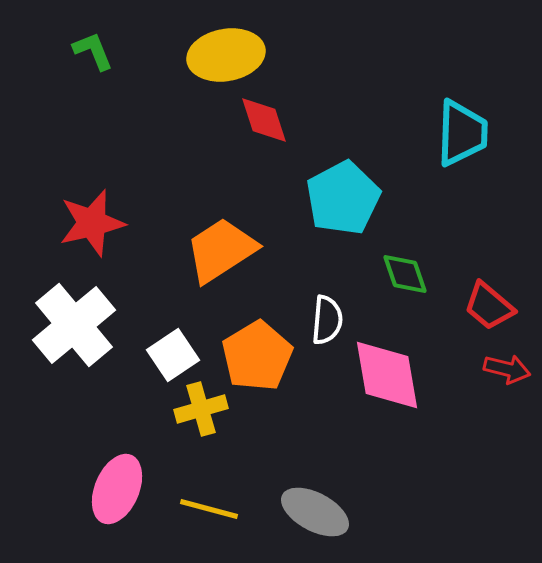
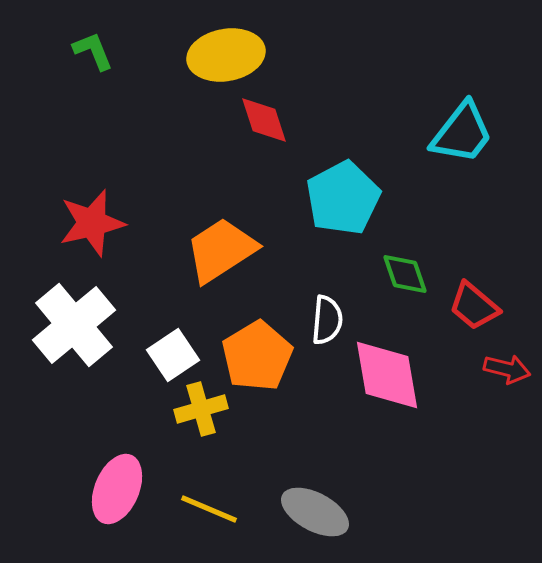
cyan trapezoid: rotated 36 degrees clockwise
red trapezoid: moved 15 px left
yellow line: rotated 8 degrees clockwise
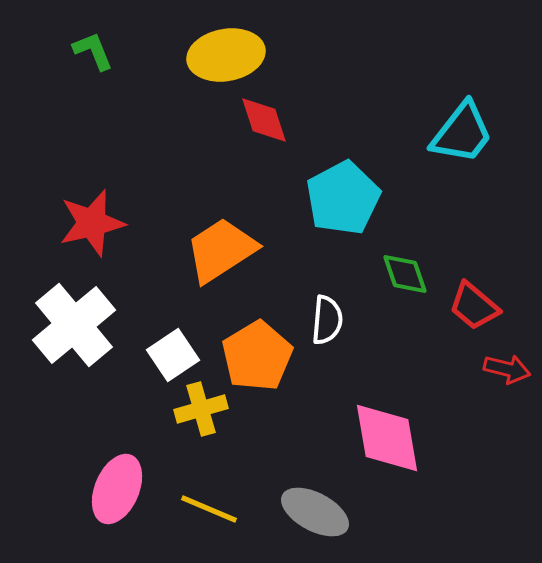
pink diamond: moved 63 px down
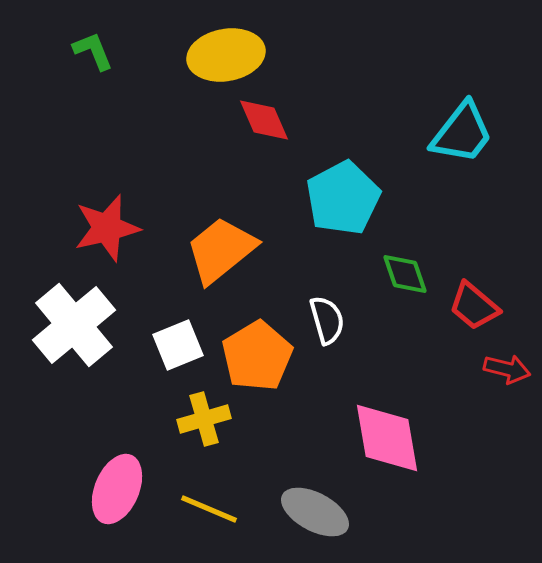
red diamond: rotated 6 degrees counterclockwise
red star: moved 15 px right, 5 px down
orange trapezoid: rotated 6 degrees counterclockwise
white semicircle: rotated 21 degrees counterclockwise
white square: moved 5 px right, 10 px up; rotated 12 degrees clockwise
yellow cross: moved 3 px right, 10 px down
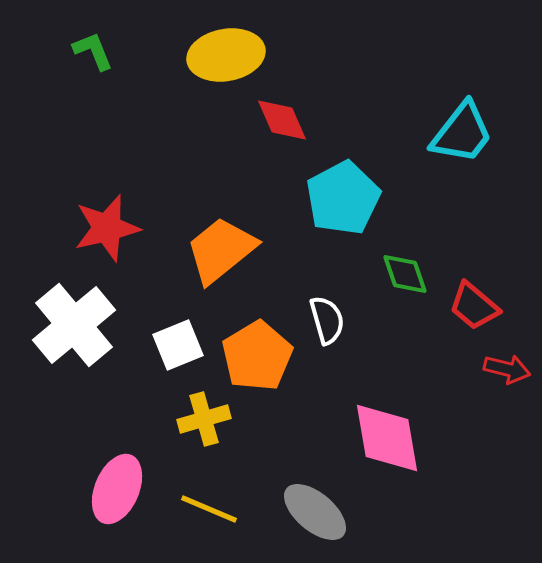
red diamond: moved 18 px right
gray ellipse: rotated 12 degrees clockwise
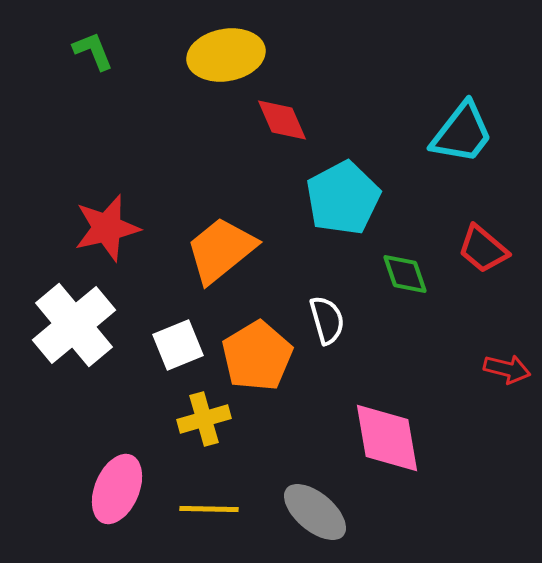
red trapezoid: moved 9 px right, 57 px up
yellow line: rotated 22 degrees counterclockwise
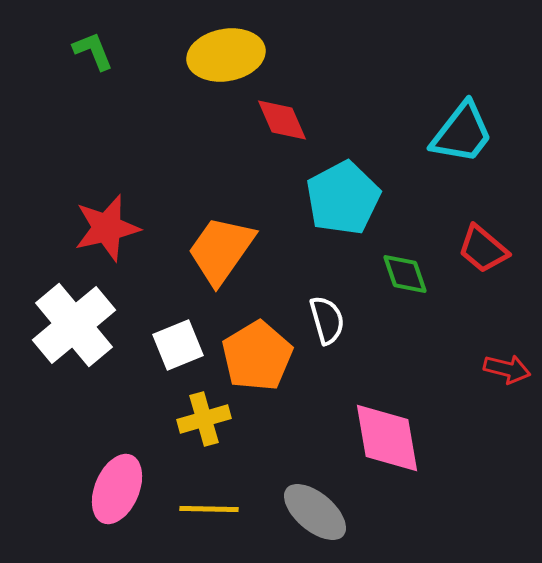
orange trapezoid: rotated 16 degrees counterclockwise
